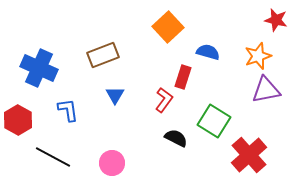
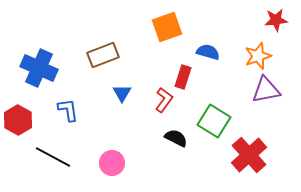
red star: rotated 20 degrees counterclockwise
orange square: moved 1 px left; rotated 24 degrees clockwise
blue triangle: moved 7 px right, 2 px up
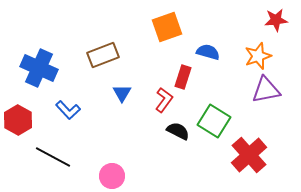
blue L-shape: rotated 145 degrees clockwise
black semicircle: moved 2 px right, 7 px up
pink circle: moved 13 px down
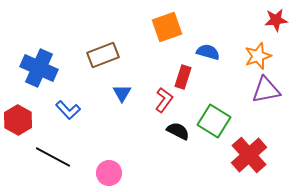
pink circle: moved 3 px left, 3 px up
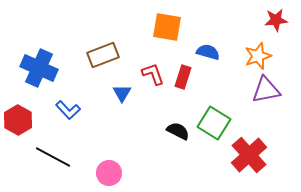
orange square: rotated 28 degrees clockwise
red L-shape: moved 11 px left, 26 px up; rotated 55 degrees counterclockwise
green square: moved 2 px down
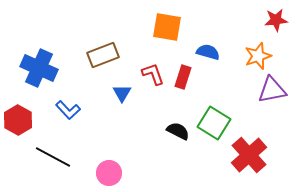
purple triangle: moved 6 px right
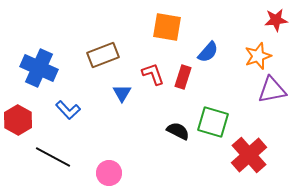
blue semicircle: rotated 115 degrees clockwise
green square: moved 1 px left, 1 px up; rotated 16 degrees counterclockwise
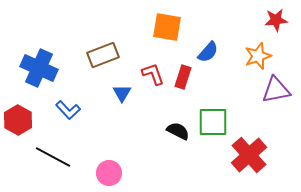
purple triangle: moved 4 px right
green square: rotated 16 degrees counterclockwise
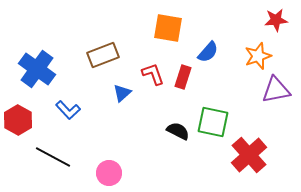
orange square: moved 1 px right, 1 px down
blue cross: moved 2 px left, 1 px down; rotated 12 degrees clockwise
blue triangle: rotated 18 degrees clockwise
green square: rotated 12 degrees clockwise
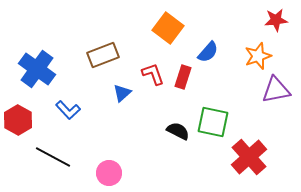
orange square: rotated 28 degrees clockwise
red cross: moved 2 px down
